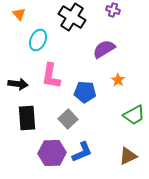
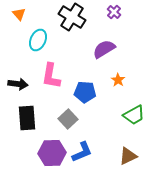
purple cross: moved 1 px right, 2 px down; rotated 24 degrees clockwise
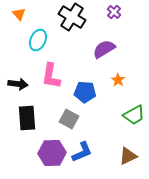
gray square: moved 1 px right; rotated 18 degrees counterclockwise
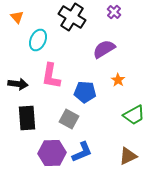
orange triangle: moved 2 px left, 3 px down
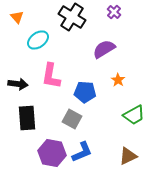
cyan ellipse: rotated 30 degrees clockwise
gray square: moved 3 px right
purple hexagon: rotated 12 degrees clockwise
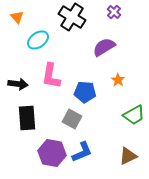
purple semicircle: moved 2 px up
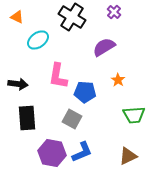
orange triangle: rotated 24 degrees counterclockwise
pink L-shape: moved 7 px right
green trapezoid: rotated 25 degrees clockwise
